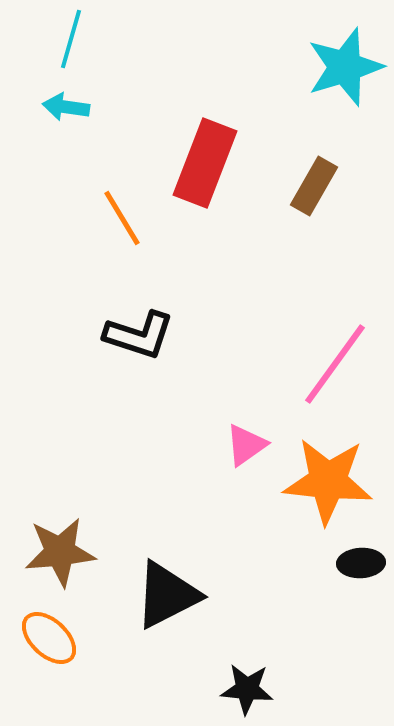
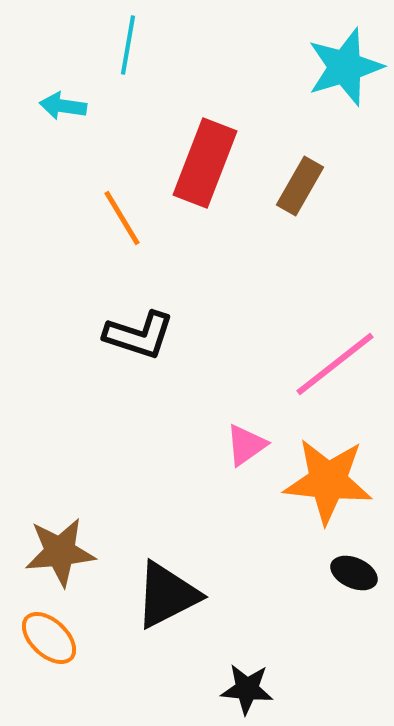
cyan line: moved 57 px right, 6 px down; rotated 6 degrees counterclockwise
cyan arrow: moved 3 px left, 1 px up
brown rectangle: moved 14 px left
pink line: rotated 16 degrees clockwise
black ellipse: moved 7 px left, 10 px down; rotated 27 degrees clockwise
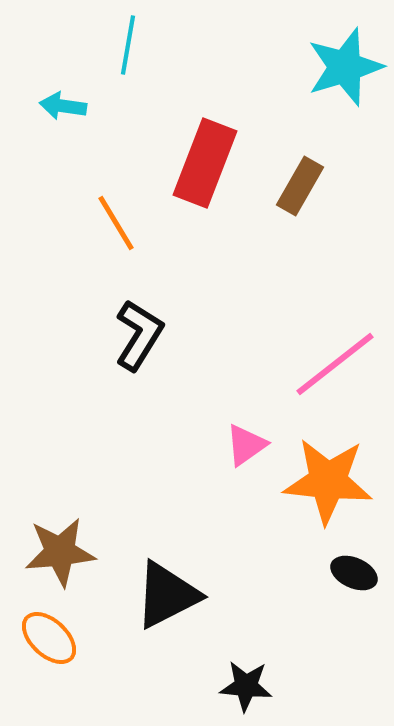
orange line: moved 6 px left, 5 px down
black L-shape: rotated 76 degrees counterclockwise
black star: moved 1 px left, 3 px up
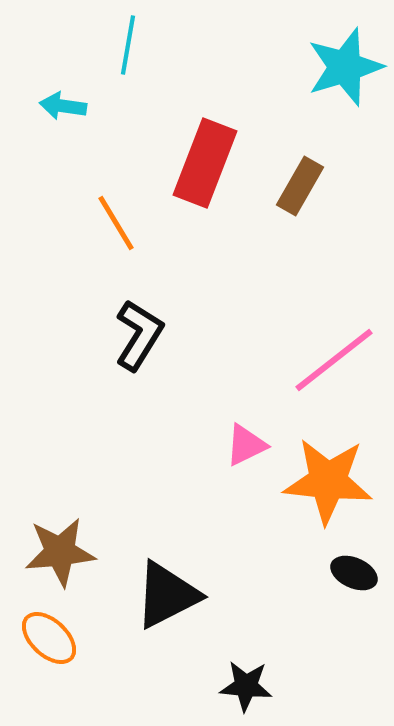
pink line: moved 1 px left, 4 px up
pink triangle: rotated 9 degrees clockwise
